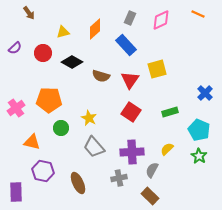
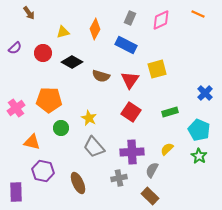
orange diamond: rotated 20 degrees counterclockwise
blue rectangle: rotated 20 degrees counterclockwise
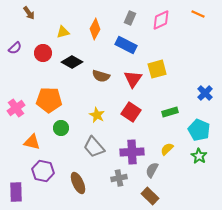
red triangle: moved 3 px right, 1 px up
yellow star: moved 8 px right, 3 px up
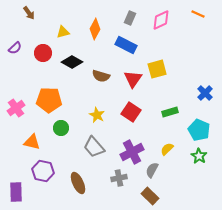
purple cross: rotated 25 degrees counterclockwise
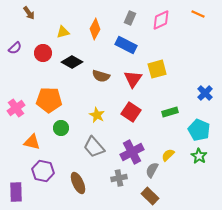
yellow semicircle: moved 1 px right, 6 px down
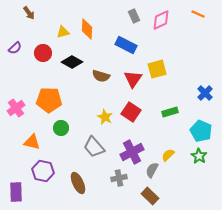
gray rectangle: moved 4 px right, 2 px up; rotated 48 degrees counterclockwise
orange diamond: moved 8 px left; rotated 25 degrees counterclockwise
yellow star: moved 8 px right, 2 px down
cyan pentagon: moved 2 px right, 1 px down
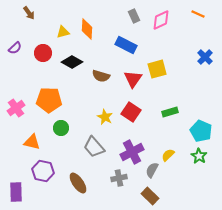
blue cross: moved 36 px up
brown ellipse: rotated 10 degrees counterclockwise
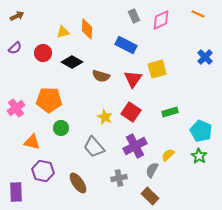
brown arrow: moved 12 px left, 3 px down; rotated 80 degrees counterclockwise
purple cross: moved 3 px right, 6 px up
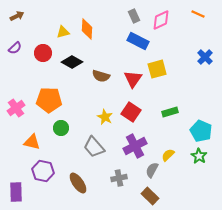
blue rectangle: moved 12 px right, 4 px up
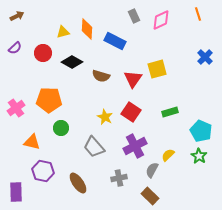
orange line: rotated 48 degrees clockwise
blue rectangle: moved 23 px left
